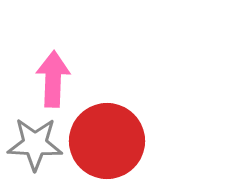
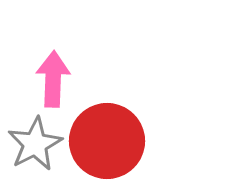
gray star: rotated 30 degrees counterclockwise
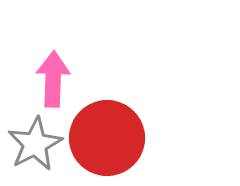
red circle: moved 3 px up
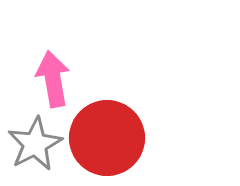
pink arrow: rotated 12 degrees counterclockwise
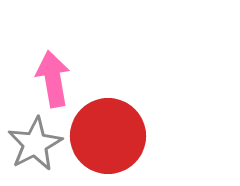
red circle: moved 1 px right, 2 px up
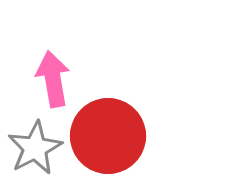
gray star: moved 4 px down
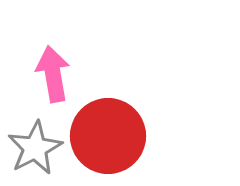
pink arrow: moved 5 px up
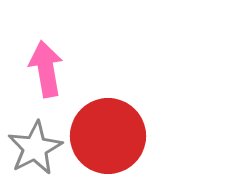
pink arrow: moved 7 px left, 5 px up
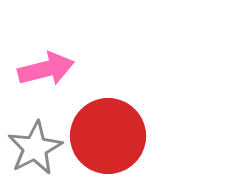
pink arrow: rotated 86 degrees clockwise
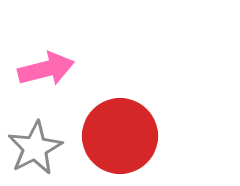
red circle: moved 12 px right
